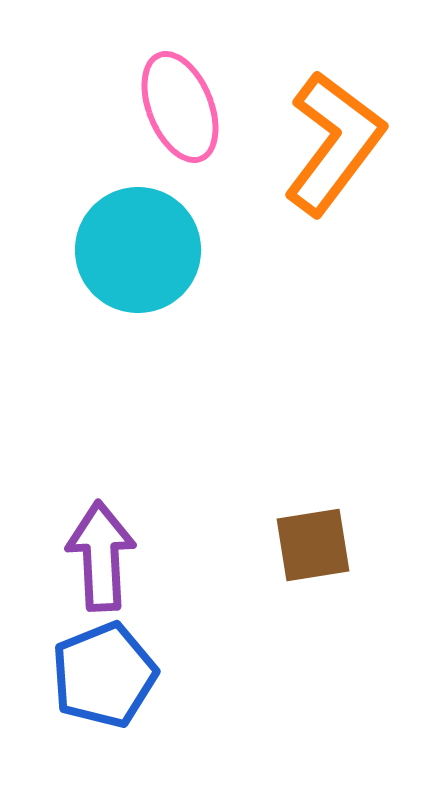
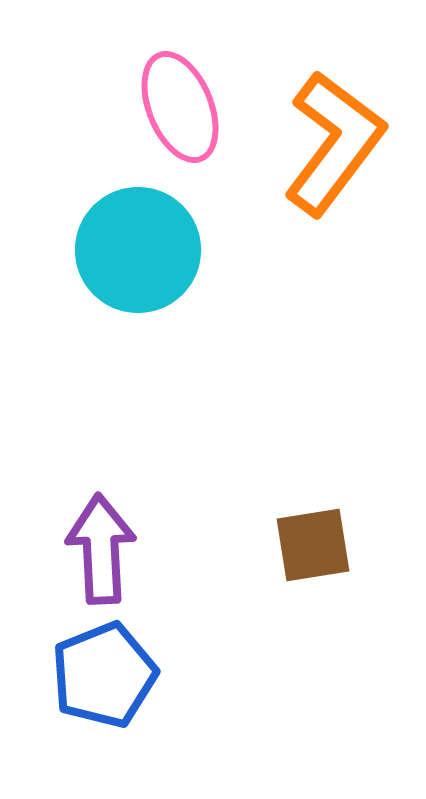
purple arrow: moved 7 px up
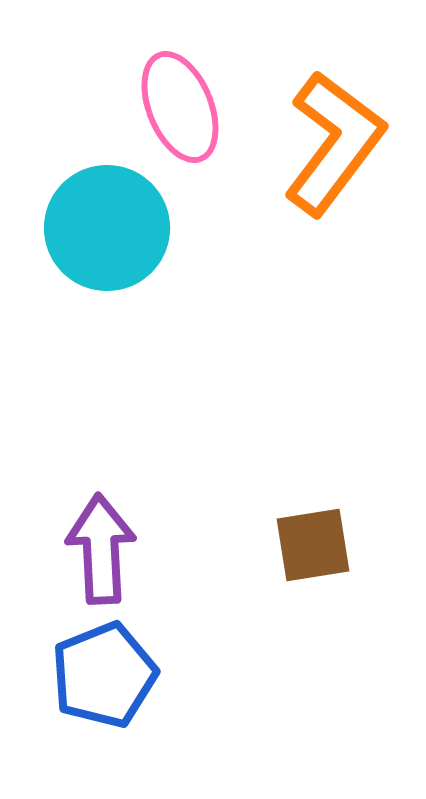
cyan circle: moved 31 px left, 22 px up
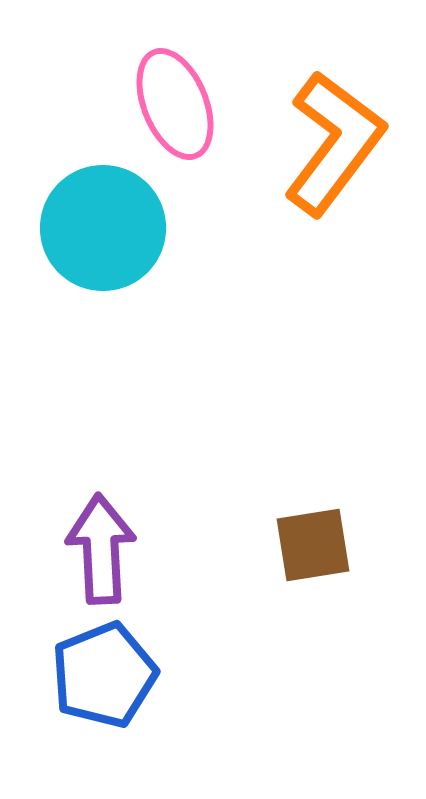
pink ellipse: moved 5 px left, 3 px up
cyan circle: moved 4 px left
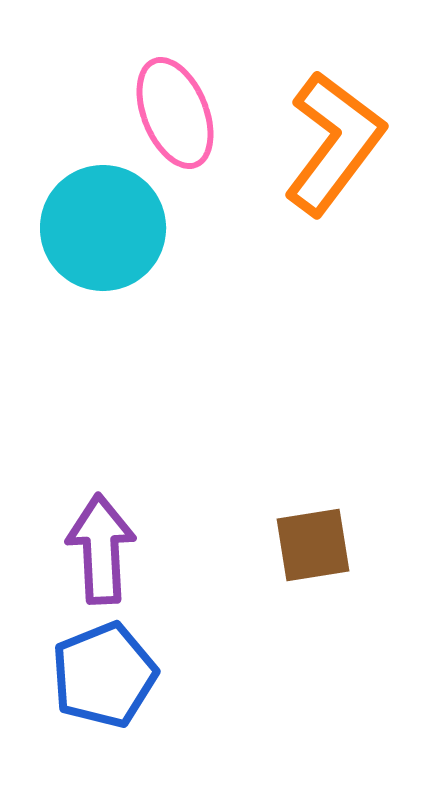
pink ellipse: moved 9 px down
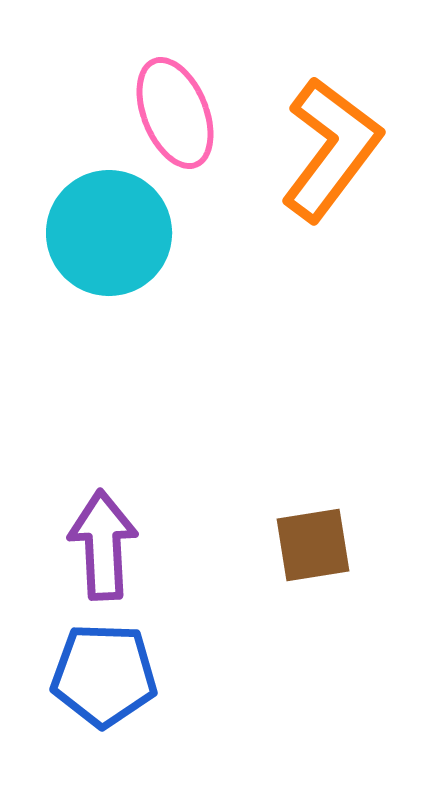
orange L-shape: moved 3 px left, 6 px down
cyan circle: moved 6 px right, 5 px down
purple arrow: moved 2 px right, 4 px up
blue pentagon: rotated 24 degrees clockwise
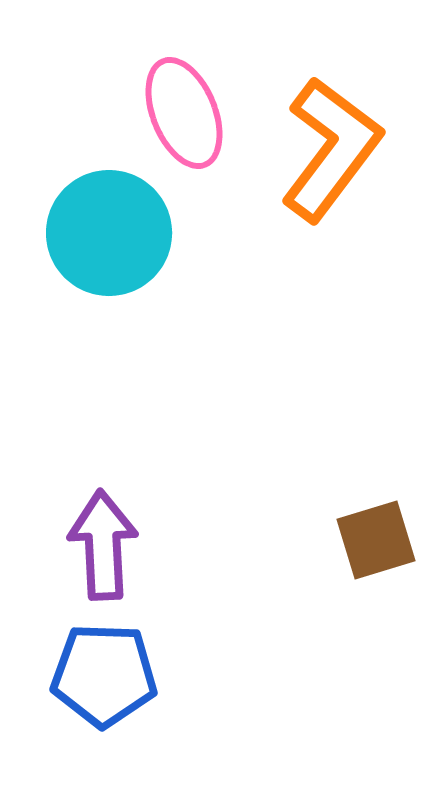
pink ellipse: moved 9 px right
brown square: moved 63 px right, 5 px up; rotated 8 degrees counterclockwise
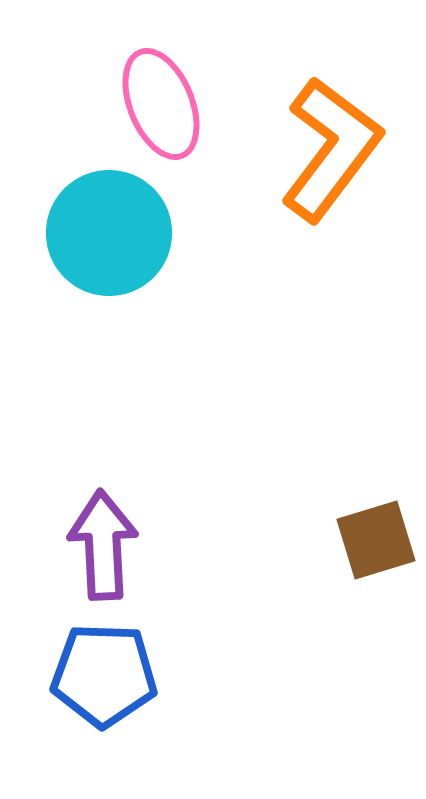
pink ellipse: moved 23 px left, 9 px up
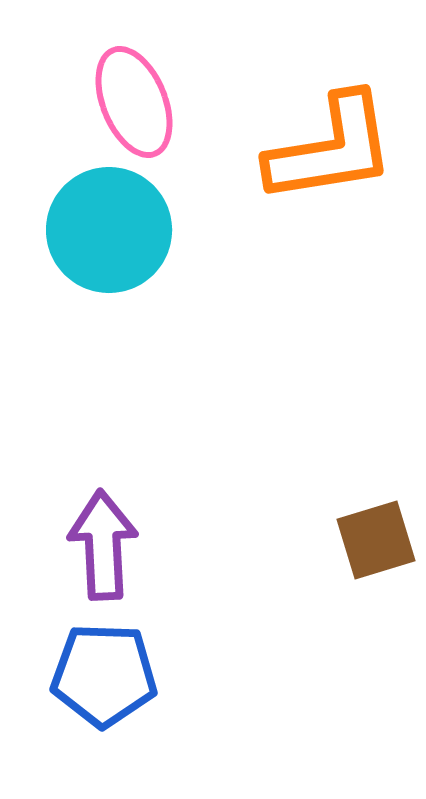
pink ellipse: moved 27 px left, 2 px up
orange L-shape: rotated 44 degrees clockwise
cyan circle: moved 3 px up
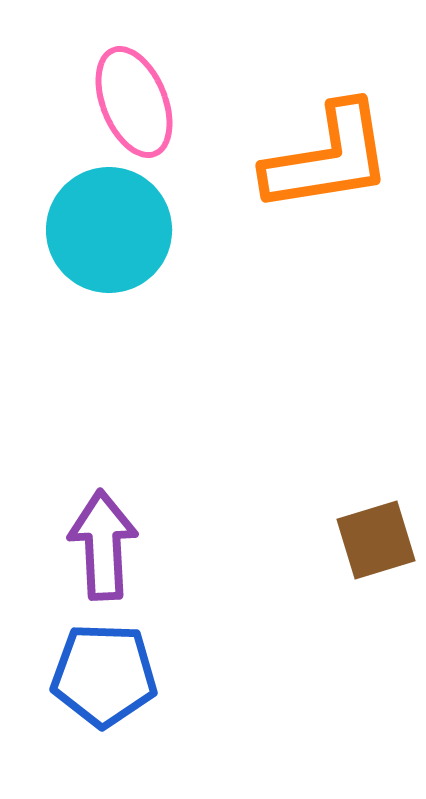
orange L-shape: moved 3 px left, 9 px down
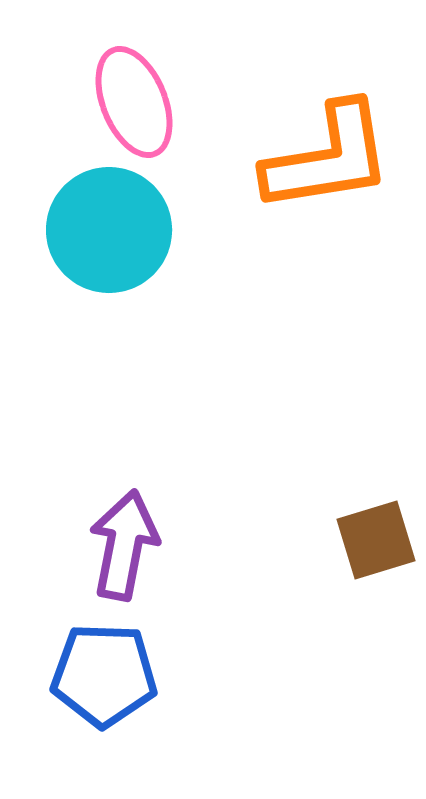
purple arrow: moved 21 px right; rotated 14 degrees clockwise
